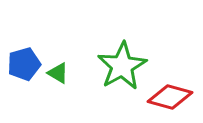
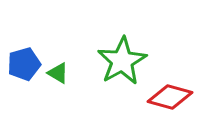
green star: moved 5 px up
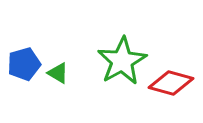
red diamond: moved 1 px right, 14 px up
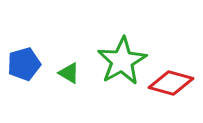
green triangle: moved 11 px right
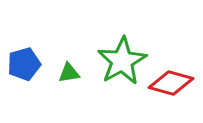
green triangle: rotated 40 degrees counterclockwise
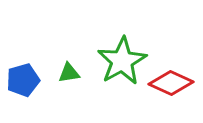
blue pentagon: moved 1 px left, 16 px down
red diamond: rotated 9 degrees clockwise
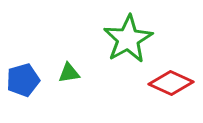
green star: moved 6 px right, 22 px up
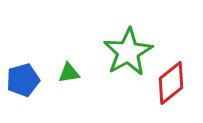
green star: moved 13 px down
red diamond: rotated 63 degrees counterclockwise
